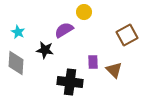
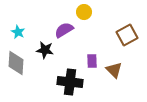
purple rectangle: moved 1 px left, 1 px up
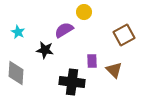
brown square: moved 3 px left
gray diamond: moved 10 px down
black cross: moved 2 px right
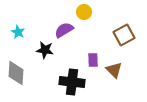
purple rectangle: moved 1 px right, 1 px up
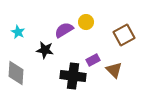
yellow circle: moved 2 px right, 10 px down
purple rectangle: rotated 64 degrees clockwise
black cross: moved 1 px right, 6 px up
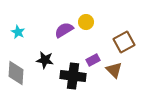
brown square: moved 7 px down
black star: moved 10 px down
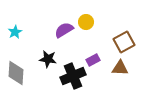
cyan star: moved 3 px left; rotated 16 degrees clockwise
black star: moved 3 px right, 1 px up
brown triangle: moved 6 px right, 2 px up; rotated 42 degrees counterclockwise
black cross: rotated 30 degrees counterclockwise
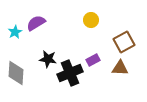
yellow circle: moved 5 px right, 2 px up
purple semicircle: moved 28 px left, 7 px up
black cross: moved 3 px left, 3 px up
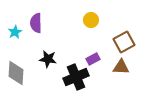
purple semicircle: rotated 60 degrees counterclockwise
purple rectangle: moved 1 px up
brown triangle: moved 1 px right, 1 px up
black cross: moved 6 px right, 4 px down
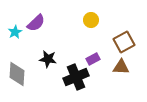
purple semicircle: rotated 132 degrees counterclockwise
gray diamond: moved 1 px right, 1 px down
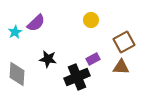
black cross: moved 1 px right
